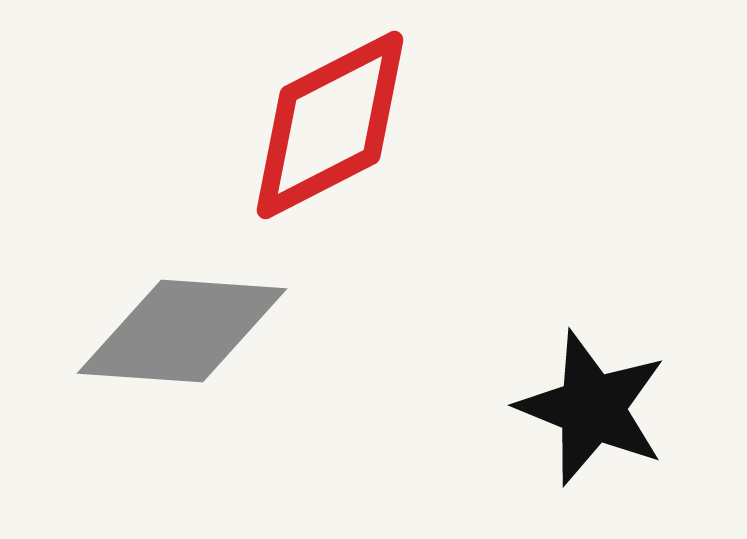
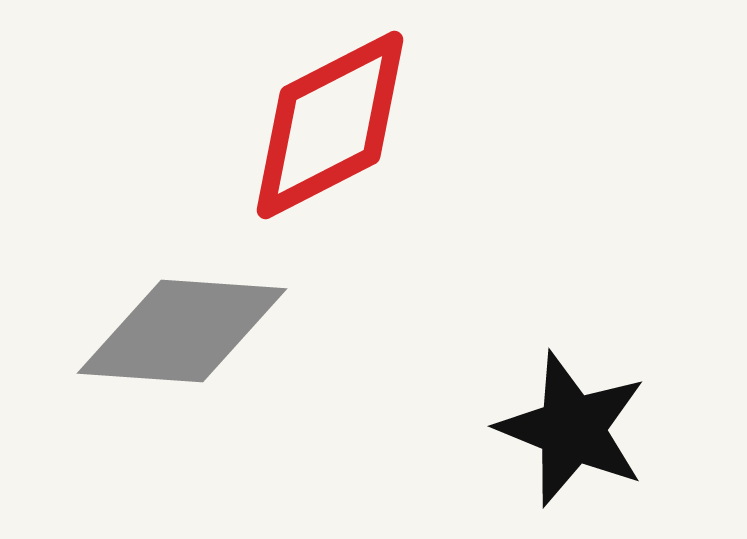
black star: moved 20 px left, 21 px down
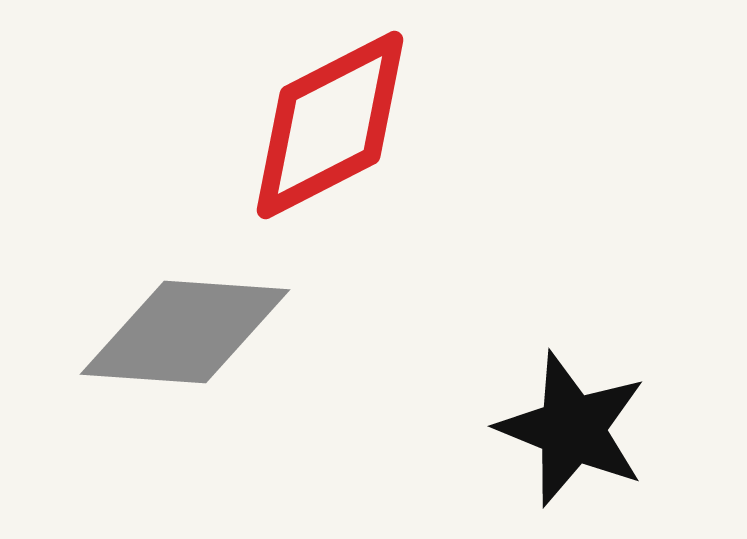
gray diamond: moved 3 px right, 1 px down
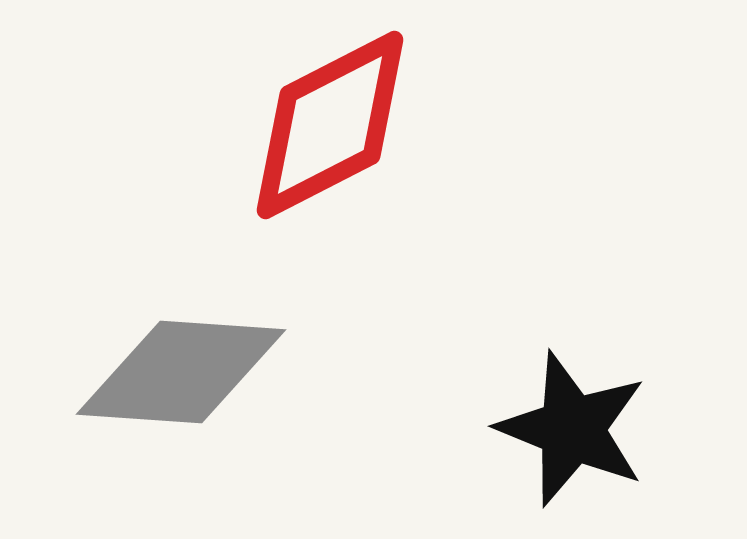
gray diamond: moved 4 px left, 40 px down
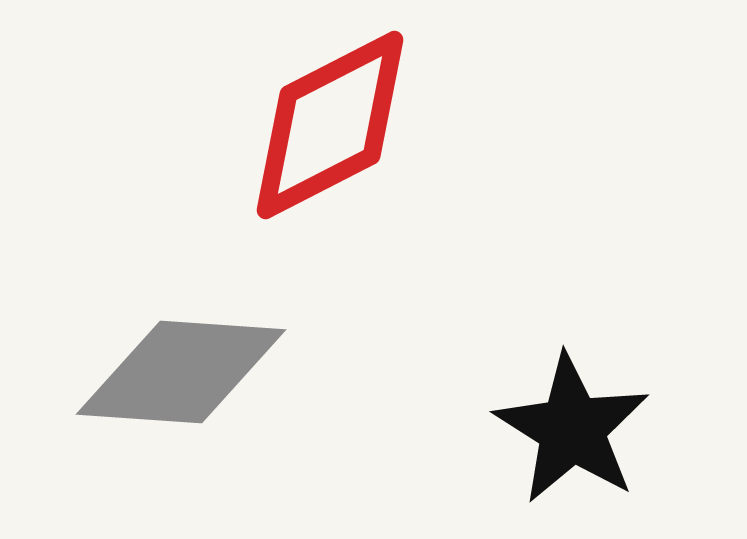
black star: rotated 10 degrees clockwise
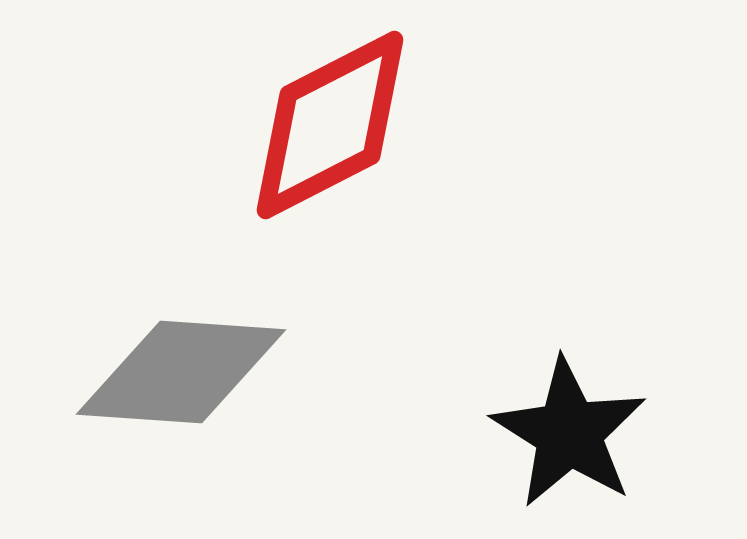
black star: moved 3 px left, 4 px down
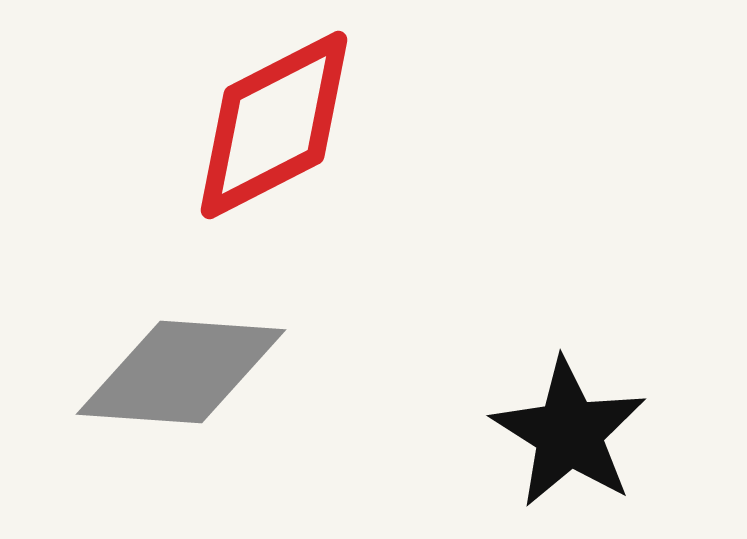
red diamond: moved 56 px left
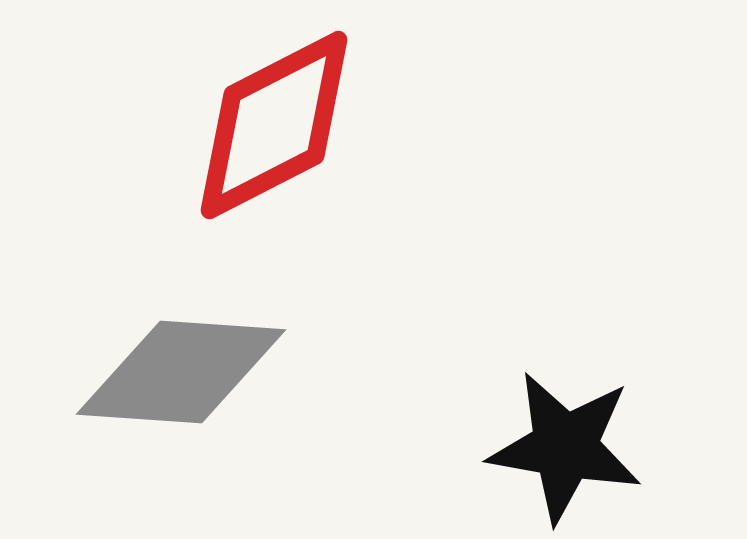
black star: moved 4 px left, 14 px down; rotated 22 degrees counterclockwise
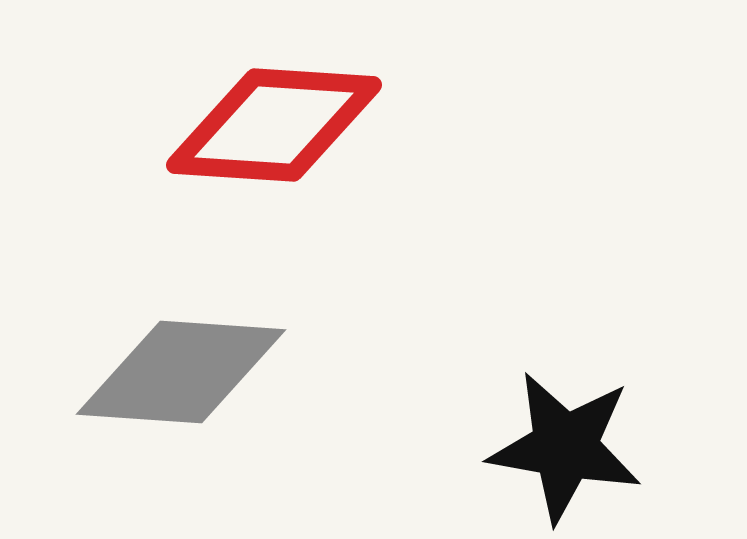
red diamond: rotated 31 degrees clockwise
